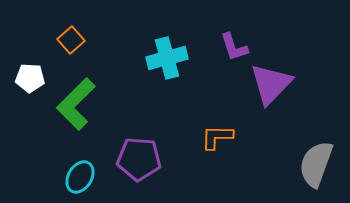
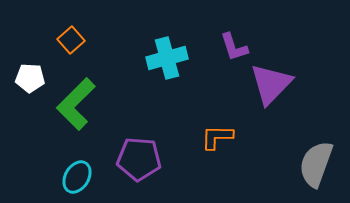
cyan ellipse: moved 3 px left
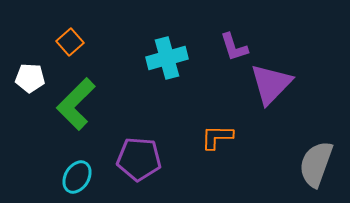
orange square: moved 1 px left, 2 px down
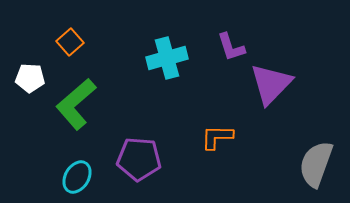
purple L-shape: moved 3 px left
green L-shape: rotated 4 degrees clockwise
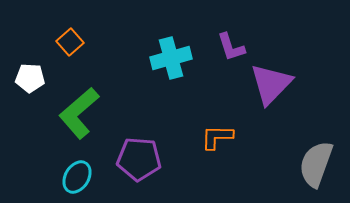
cyan cross: moved 4 px right
green L-shape: moved 3 px right, 9 px down
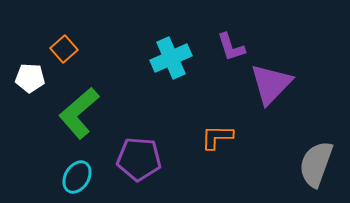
orange square: moved 6 px left, 7 px down
cyan cross: rotated 9 degrees counterclockwise
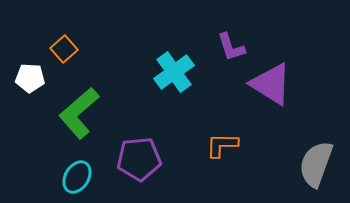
cyan cross: moved 3 px right, 14 px down; rotated 12 degrees counterclockwise
purple triangle: rotated 42 degrees counterclockwise
orange L-shape: moved 5 px right, 8 px down
purple pentagon: rotated 9 degrees counterclockwise
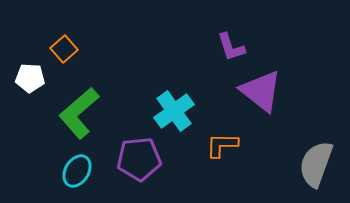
cyan cross: moved 39 px down
purple triangle: moved 10 px left, 7 px down; rotated 6 degrees clockwise
cyan ellipse: moved 6 px up
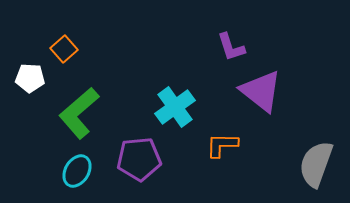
cyan cross: moved 1 px right, 4 px up
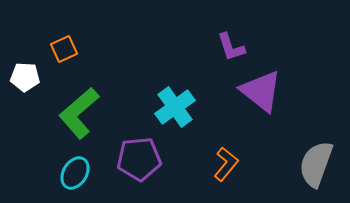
orange square: rotated 16 degrees clockwise
white pentagon: moved 5 px left, 1 px up
orange L-shape: moved 4 px right, 19 px down; rotated 128 degrees clockwise
cyan ellipse: moved 2 px left, 2 px down
